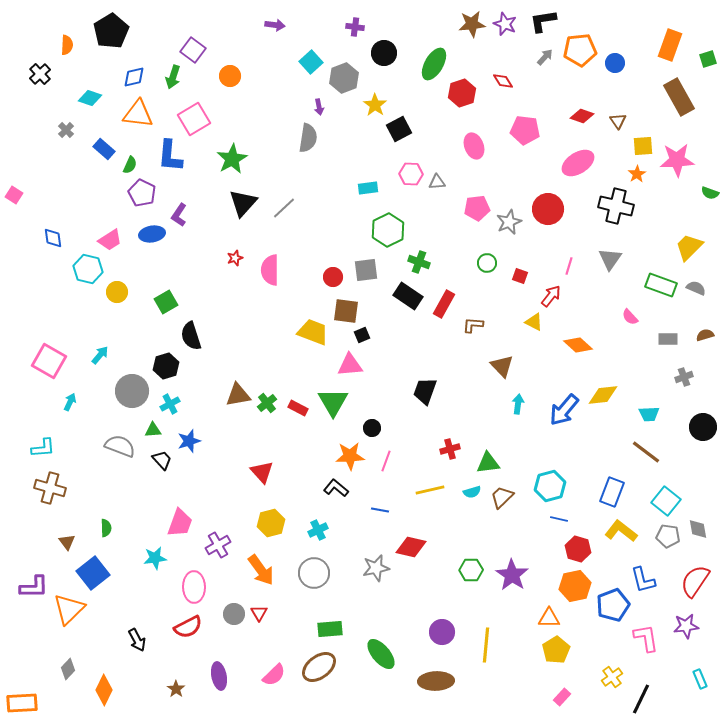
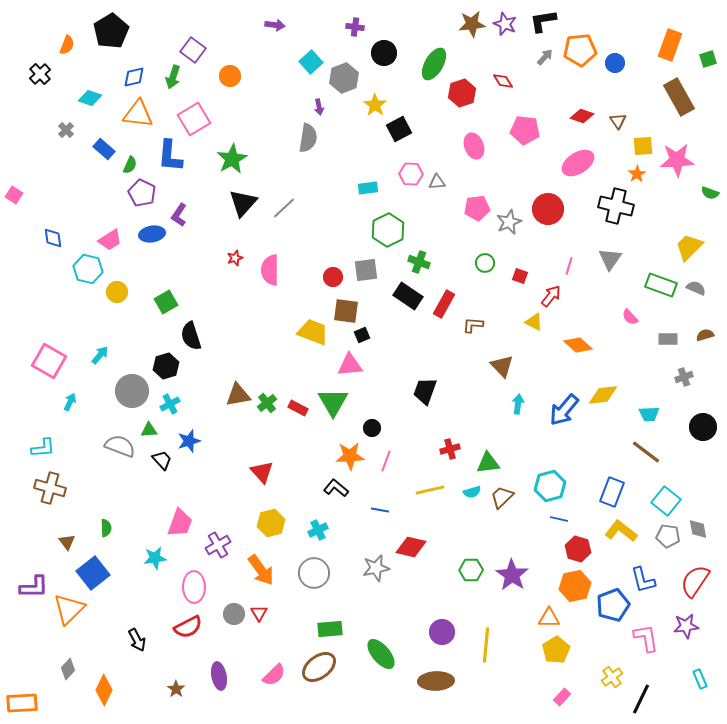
orange semicircle at (67, 45): rotated 18 degrees clockwise
green circle at (487, 263): moved 2 px left
green triangle at (153, 430): moved 4 px left
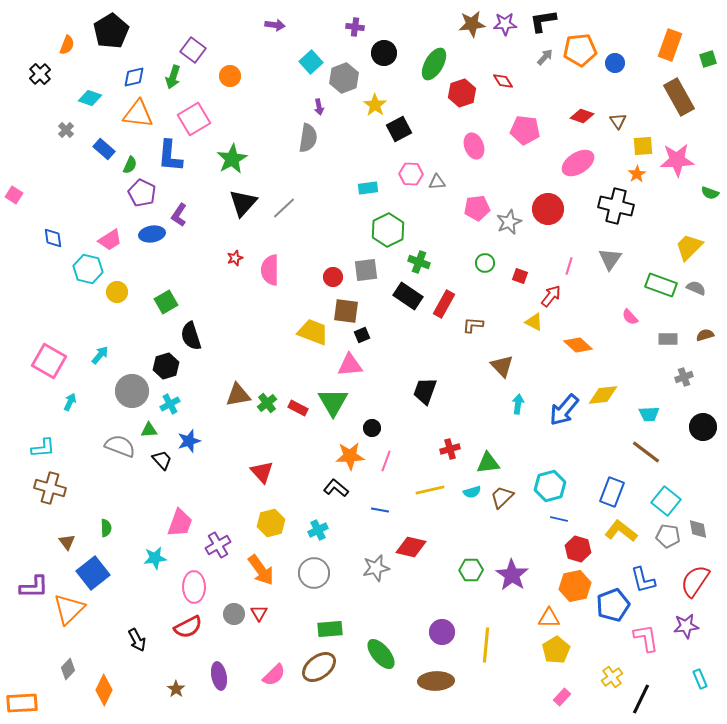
purple star at (505, 24): rotated 25 degrees counterclockwise
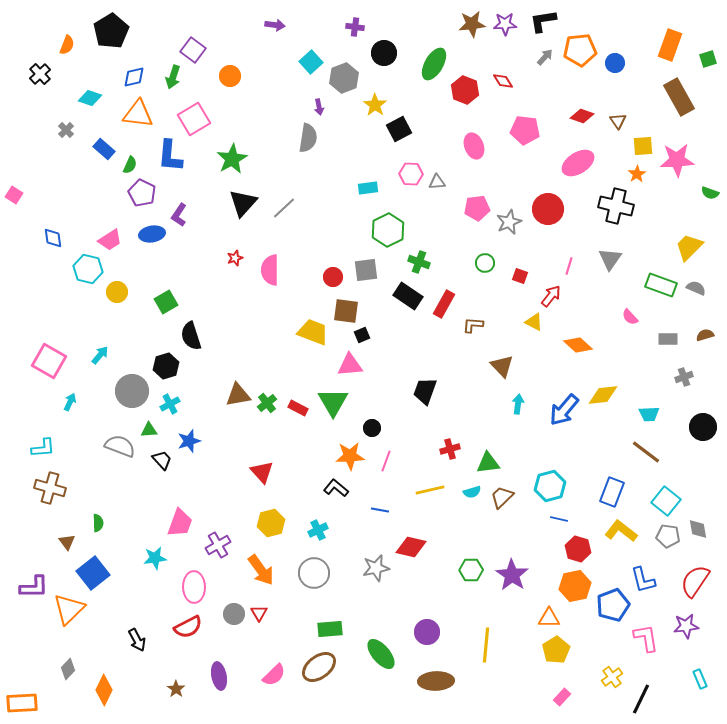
red hexagon at (462, 93): moved 3 px right, 3 px up; rotated 20 degrees counterclockwise
green semicircle at (106, 528): moved 8 px left, 5 px up
purple circle at (442, 632): moved 15 px left
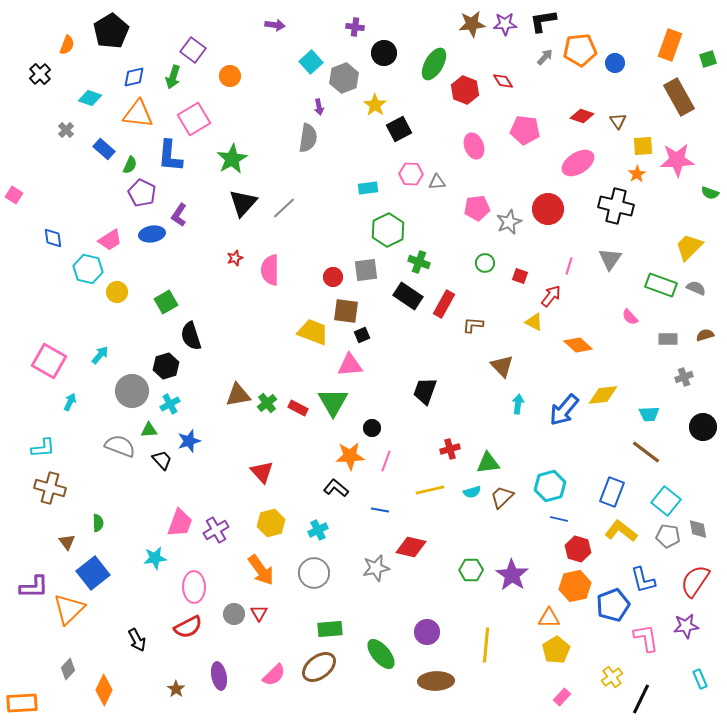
purple cross at (218, 545): moved 2 px left, 15 px up
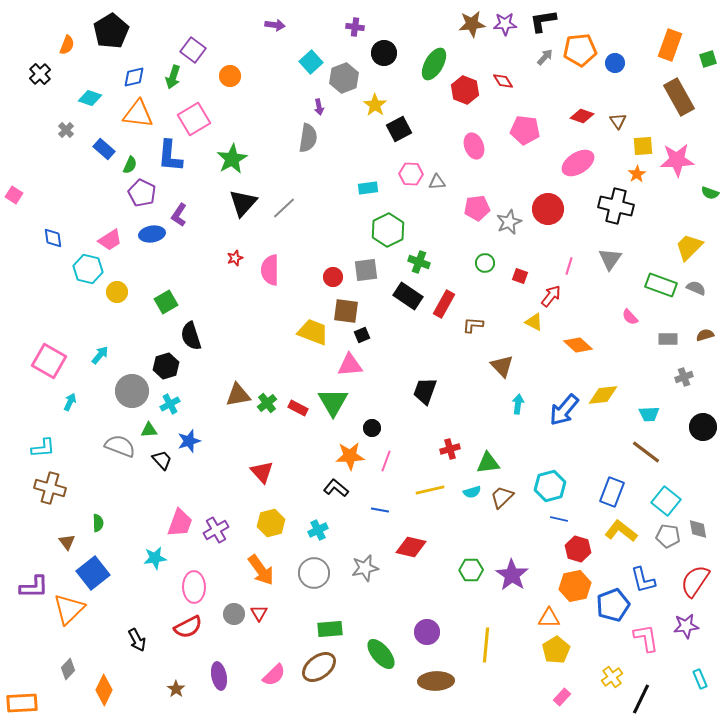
gray star at (376, 568): moved 11 px left
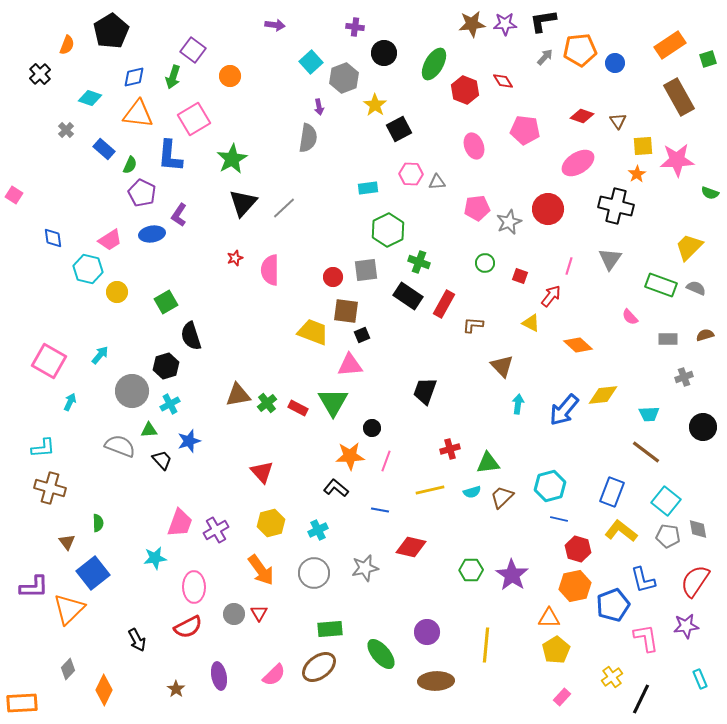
orange rectangle at (670, 45): rotated 36 degrees clockwise
yellow triangle at (534, 322): moved 3 px left, 1 px down
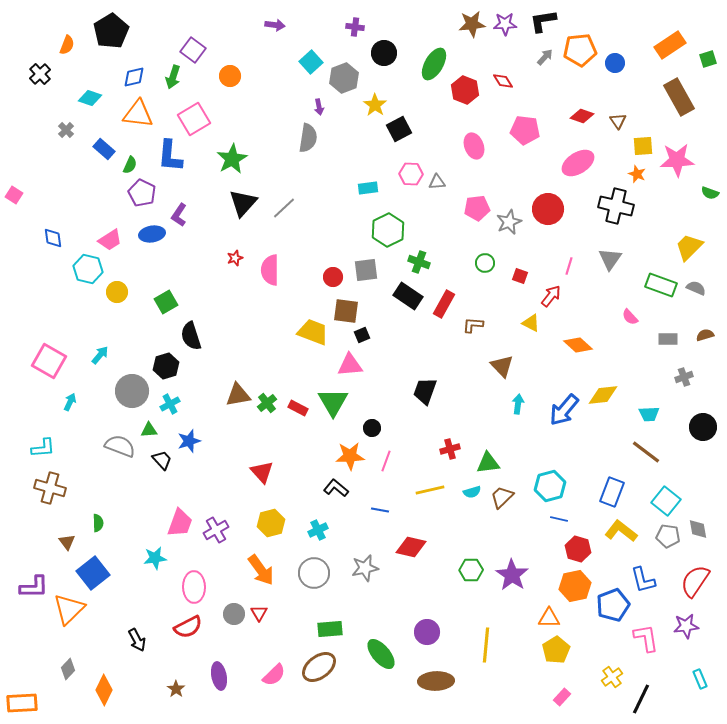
orange star at (637, 174): rotated 18 degrees counterclockwise
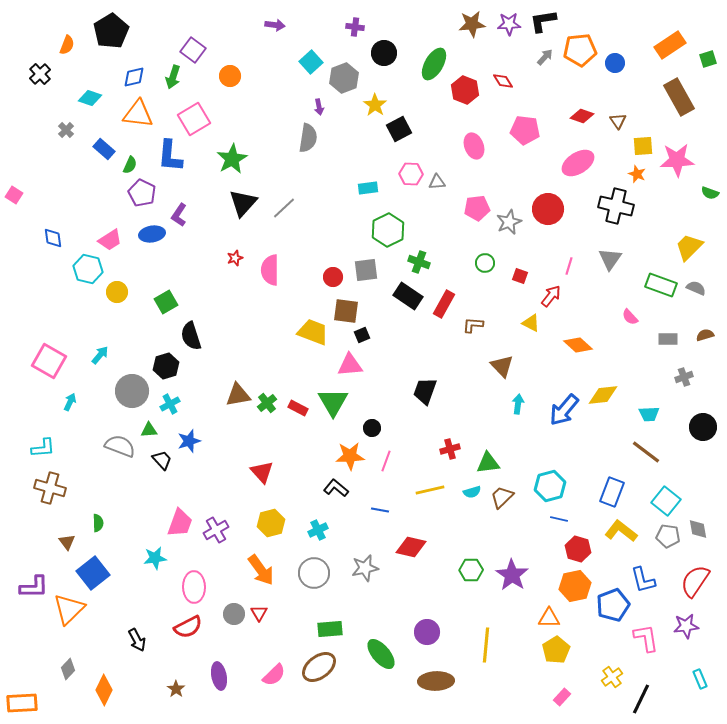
purple star at (505, 24): moved 4 px right
